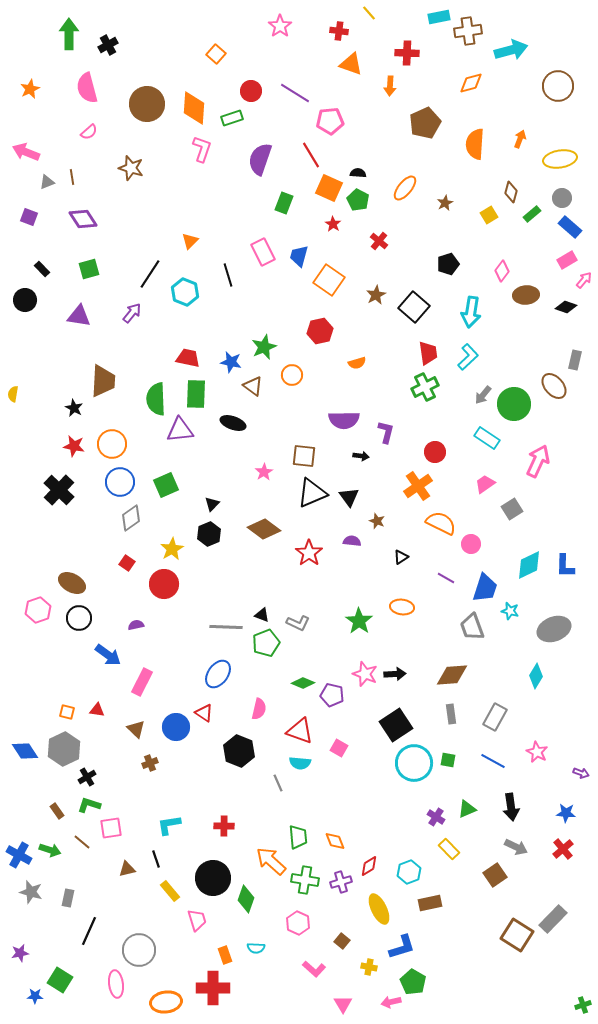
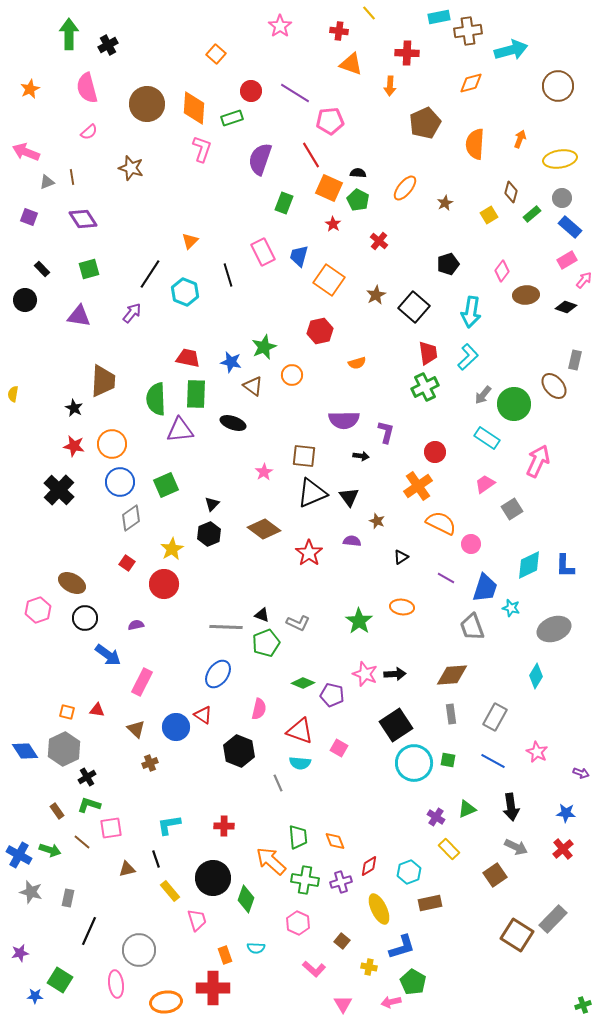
cyan star at (510, 611): moved 1 px right, 3 px up
black circle at (79, 618): moved 6 px right
red triangle at (204, 713): moved 1 px left, 2 px down
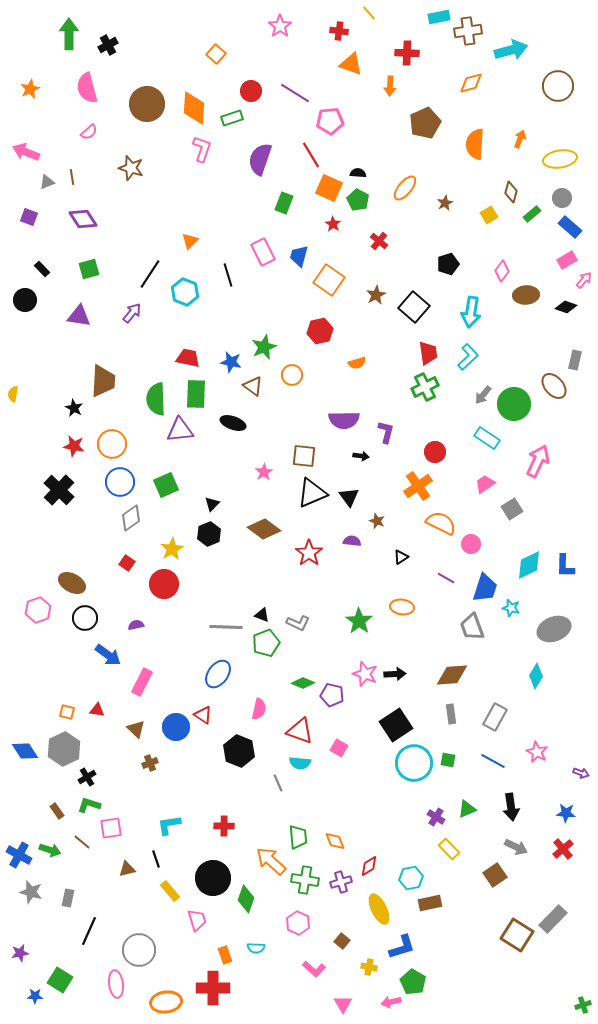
cyan hexagon at (409, 872): moved 2 px right, 6 px down; rotated 10 degrees clockwise
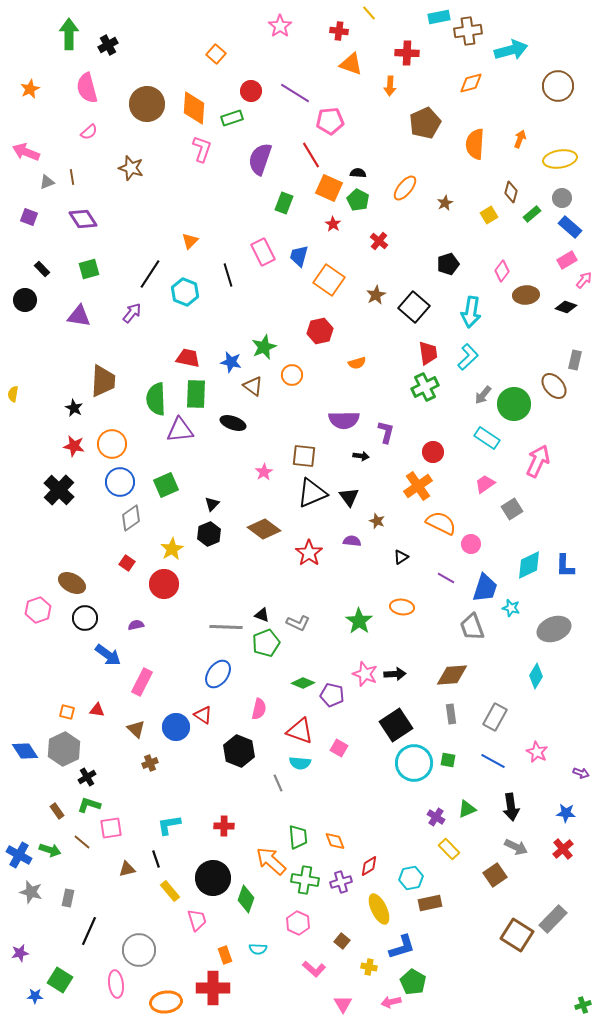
red circle at (435, 452): moved 2 px left
cyan semicircle at (256, 948): moved 2 px right, 1 px down
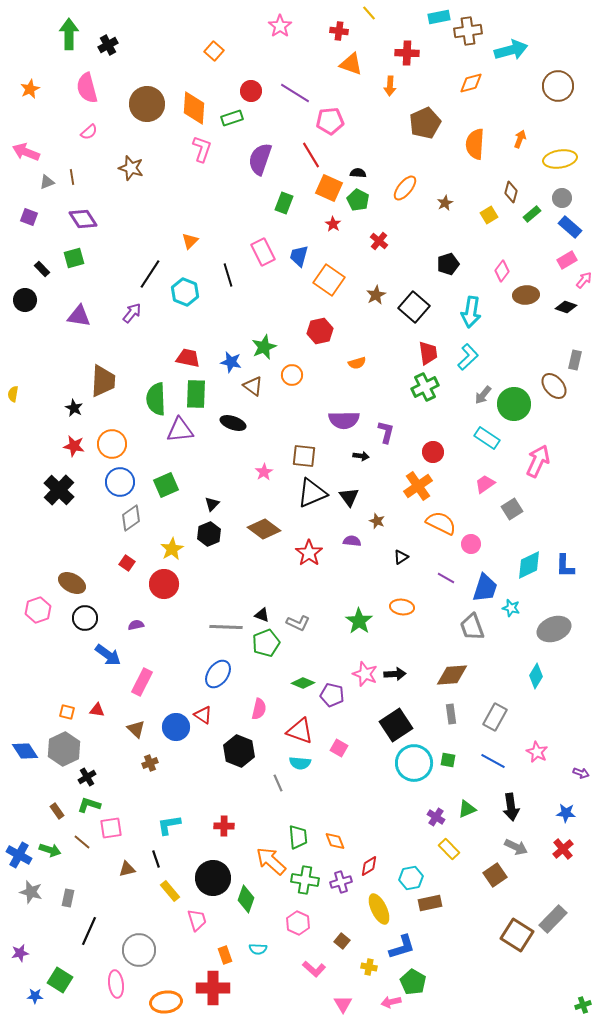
orange square at (216, 54): moved 2 px left, 3 px up
green square at (89, 269): moved 15 px left, 11 px up
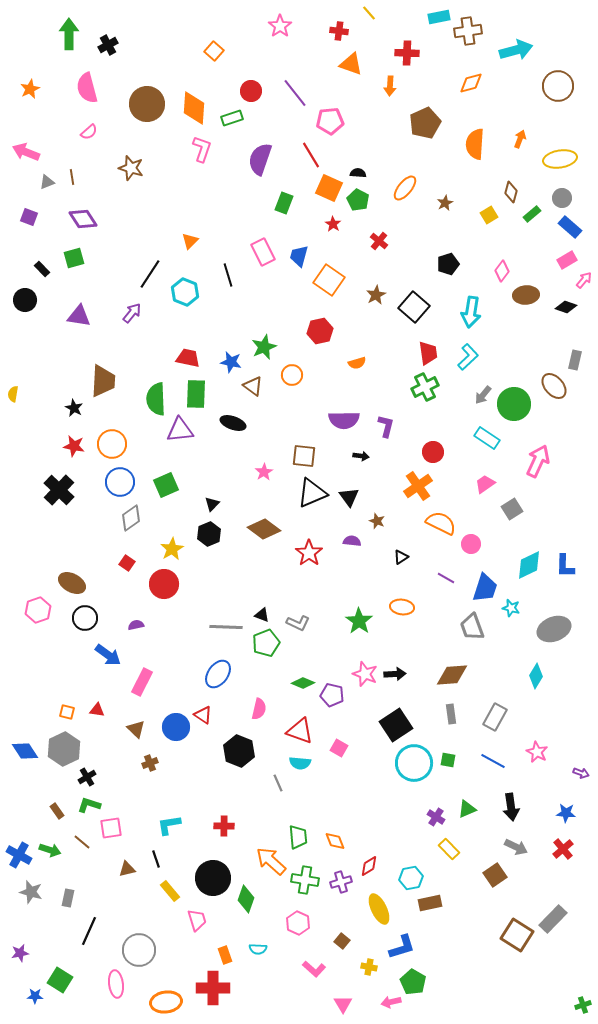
cyan arrow at (511, 50): moved 5 px right
purple line at (295, 93): rotated 20 degrees clockwise
purple L-shape at (386, 432): moved 6 px up
